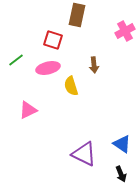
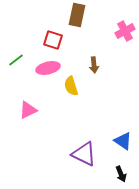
blue triangle: moved 1 px right, 3 px up
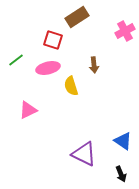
brown rectangle: moved 2 px down; rotated 45 degrees clockwise
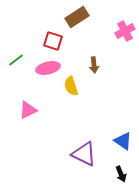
red square: moved 1 px down
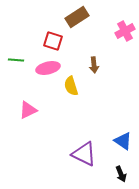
green line: rotated 42 degrees clockwise
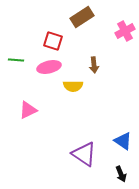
brown rectangle: moved 5 px right
pink ellipse: moved 1 px right, 1 px up
yellow semicircle: moved 2 px right; rotated 72 degrees counterclockwise
purple triangle: rotated 8 degrees clockwise
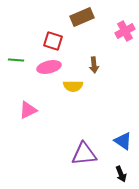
brown rectangle: rotated 10 degrees clockwise
purple triangle: rotated 40 degrees counterclockwise
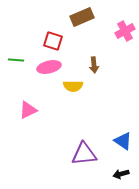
black arrow: rotated 98 degrees clockwise
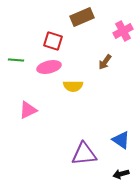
pink cross: moved 2 px left
brown arrow: moved 11 px right, 3 px up; rotated 42 degrees clockwise
blue triangle: moved 2 px left, 1 px up
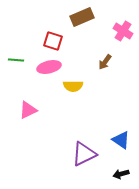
pink cross: rotated 30 degrees counterclockwise
purple triangle: rotated 20 degrees counterclockwise
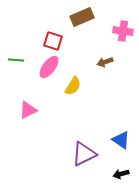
pink cross: rotated 24 degrees counterclockwise
brown arrow: rotated 35 degrees clockwise
pink ellipse: rotated 40 degrees counterclockwise
yellow semicircle: rotated 60 degrees counterclockwise
